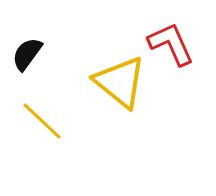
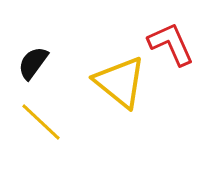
black semicircle: moved 6 px right, 9 px down
yellow line: moved 1 px left, 1 px down
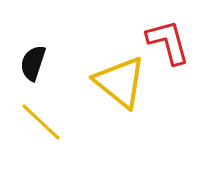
red L-shape: moved 3 px left, 2 px up; rotated 9 degrees clockwise
black semicircle: rotated 18 degrees counterclockwise
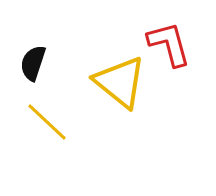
red L-shape: moved 1 px right, 2 px down
yellow line: moved 6 px right
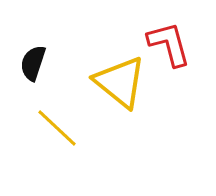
yellow line: moved 10 px right, 6 px down
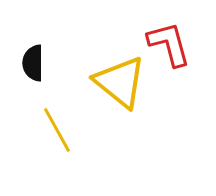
black semicircle: rotated 18 degrees counterclockwise
yellow line: moved 2 px down; rotated 18 degrees clockwise
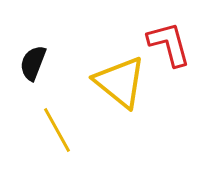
black semicircle: rotated 21 degrees clockwise
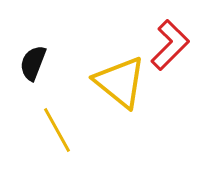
red L-shape: moved 1 px right, 1 px down; rotated 60 degrees clockwise
